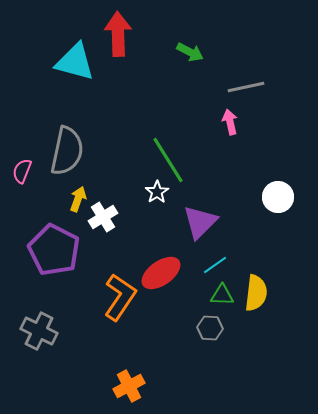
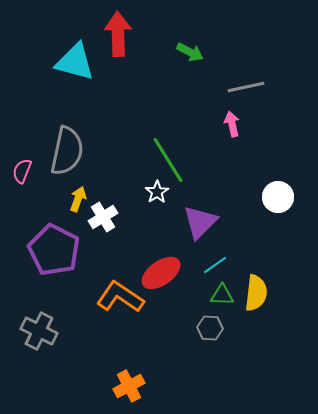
pink arrow: moved 2 px right, 2 px down
orange L-shape: rotated 90 degrees counterclockwise
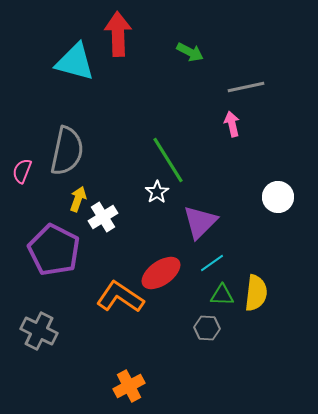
cyan line: moved 3 px left, 2 px up
gray hexagon: moved 3 px left
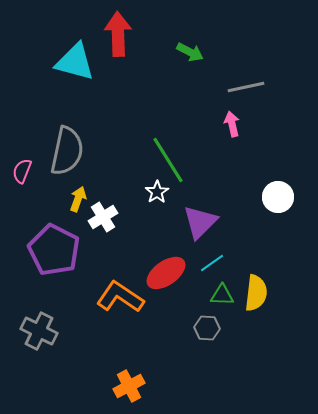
red ellipse: moved 5 px right
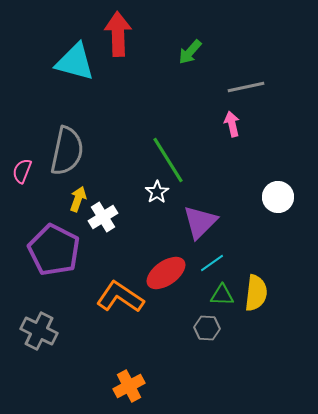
green arrow: rotated 104 degrees clockwise
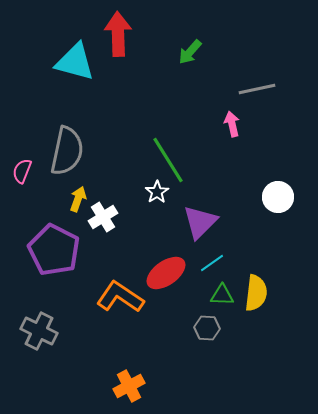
gray line: moved 11 px right, 2 px down
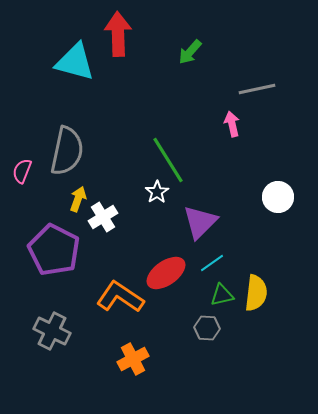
green triangle: rotated 15 degrees counterclockwise
gray cross: moved 13 px right
orange cross: moved 4 px right, 27 px up
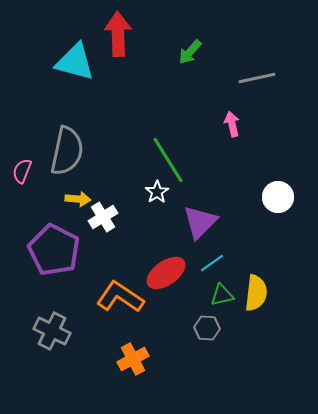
gray line: moved 11 px up
yellow arrow: rotated 75 degrees clockwise
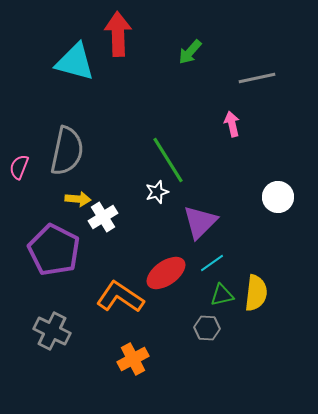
pink semicircle: moved 3 px left, 4 px up
white star: rotated 15 degrees clockwise
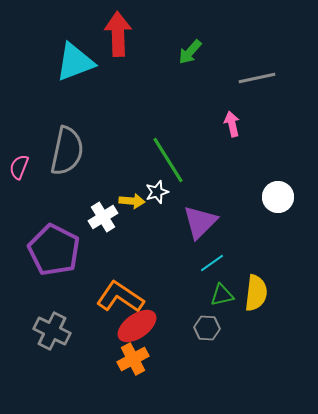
cyan triangle: rotated 36 degrees counterclockwise
yellow arrow: moved 54 px right, 2 px down
red ellipse: moved 29 px left, 53 px down
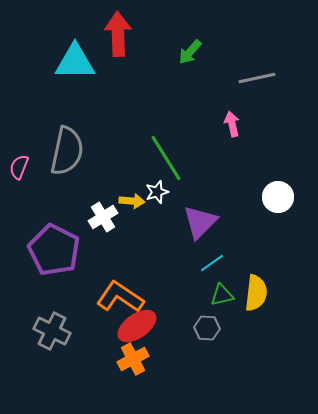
cyan triangle: rotated 21 degrees clockwise
green line: moved 2 px left, 2 px up
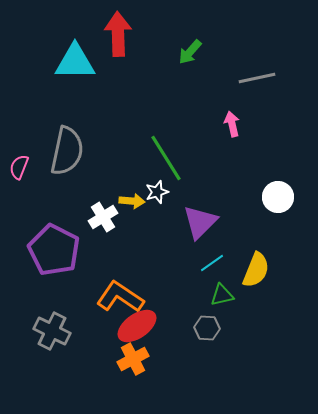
yellow semicircle: moved 23 px up; rotated 15 degrees clockwise
